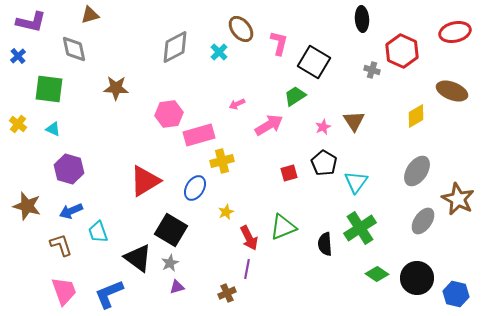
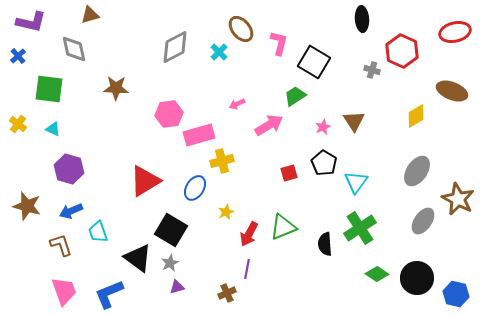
red arrow at (249, 238): moved 4 px up; rotated 55 degrees clockwise
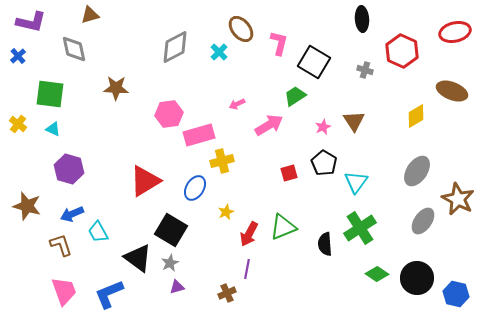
gray cross at (372, 70): moved 7 px left
green square at (49, 89): moved 1 px right, 5 px down
blue arrow at (71, 211): moved 1 px right, 3 px down
cyan trapezoid at (98, 232): rotated 10 degrees counterclockwise
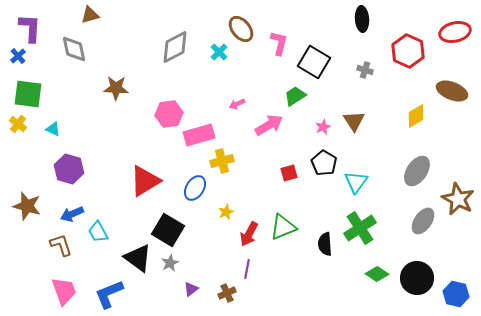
purple L-shape at (31, 22): moved 1 px left, 6 px down; rotated 100 degrees counterclockwise
red hexagon at (402, 51): moved 6 px right
green square at (50, 94): moved 22 px left
black square at (171, 230): moved 3 px left
purple triangle at (177, 287): moved 14 px right, 2 px down; rotated 21 degrees counterclockwise
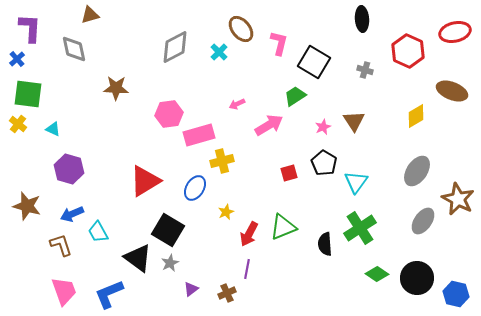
blue cross at (18, 56): moved 1 px left, 3 px down
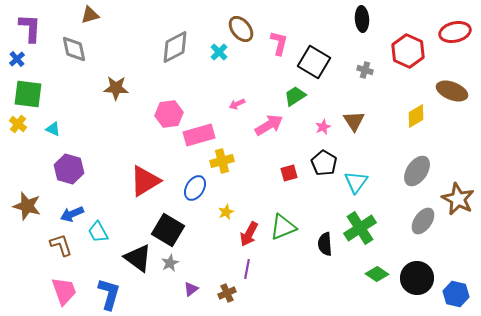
blue L-shape at (109, 294): rotated 128 degrees clockwise
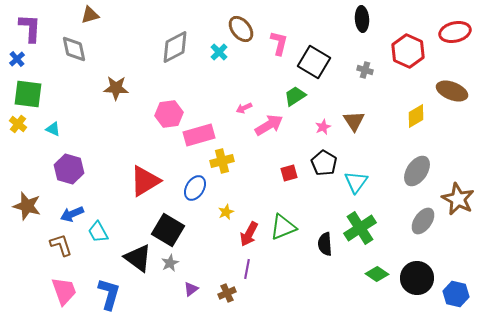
pink arrow at (237, 104): moved 7 px right, 4 px down
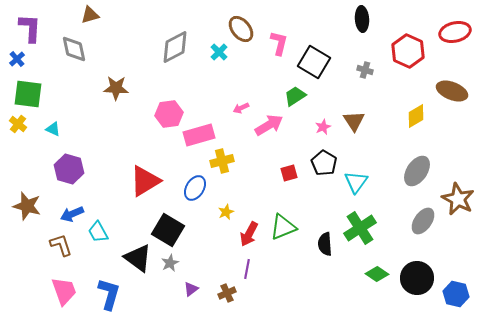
pink arrow at (244, 108): moved 3 px left
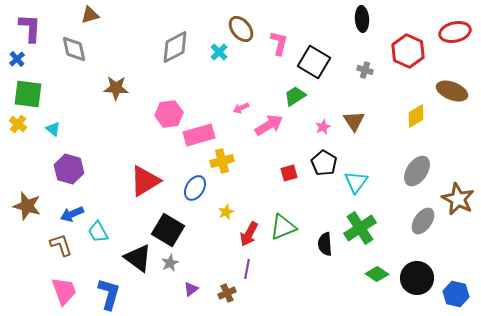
cyan triangle at (53, 129): rotated 14 degrees clockwise
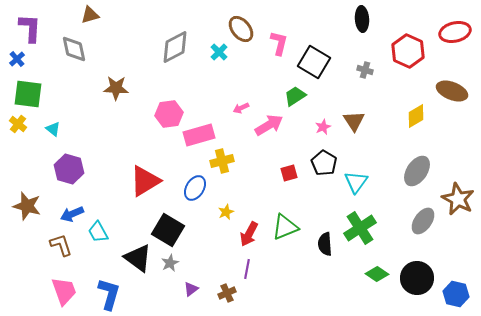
green triangle at (283, 227): moved 2 px right
